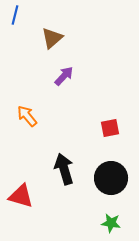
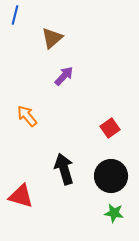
red square: rotated 24 degrees counterclockwise
black circle: moved 2 px up
green star: moved 3 px right, 10 px up
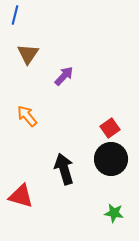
brown triangle: moved 24 px left, 16 px down; rotated 15 degrees counterclockwise
black circle: moved 17 px up
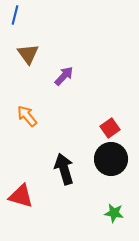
brown triangle: rotated 10 degrees counterclockwise
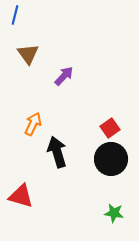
orange arrow: moved 6 px right, 8 px down; rotated 65 degrees clockwise
black arrow: moved 7 px left, 17 px up
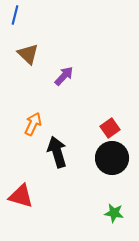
brown triangle: rotated 10 degrees counterclockwise
black circle: moved 1 px right, 1 px up
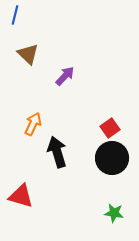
purple arrow: moved 1 px right
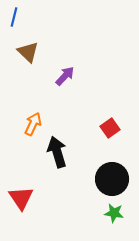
blue line: moved 1 px left, 2 px down
brown triangle: moved 2 px up
black circle: moved 21 px down
red triangle: moved 2 px down; rotated 40 degrees clockwise
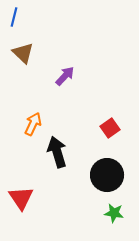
brown triangle: moved 5 px left, 1 px down
black circle: moved 5 px left, 4 px up
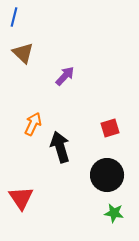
red square: rotated 18 degrees clockwise
black arrow: moved 3 px right, 5 px up
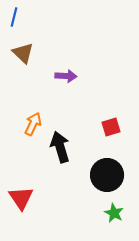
purple arrow: moved 1 px right; rotated 50 degrees clockwise
red square: moved 1 px right, 1 px up
green star: rotated 18 degrees clockwise
